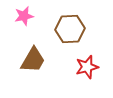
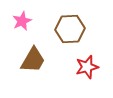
pink star: moved 2 px left, 5 px down; rotated 12 degrees counterclockwise
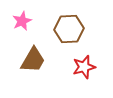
brown hexagon: moved 1 px left
red star: moved 3 px left
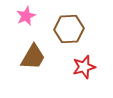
pink star: moved 4 px right, 5 px up
brown trapezoid: moved 3 px up
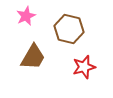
brown hexagon: rotated 16 degrees clockwise
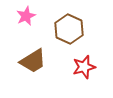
brown hexagon: rotated 12 degrees clockwise
brown trapezoid: moved 4 px down; rotated 28 degrees clockwise
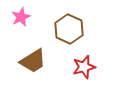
pink star: moved 5 px left, 1 px down
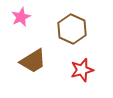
brown hexagon: moved 3 px right
red star: moved 2 px left, 3 px down
